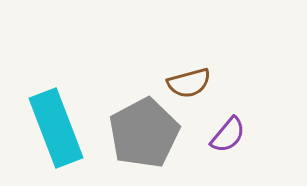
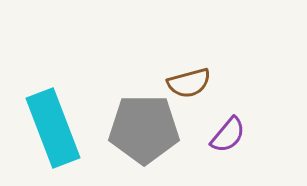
cyan rectangle: moved 3 px left
gray pentagon: moved 4 px up; rotated 28 degrees clockwise
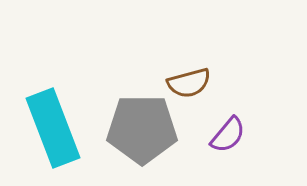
gray pentagon: moved 2 px left
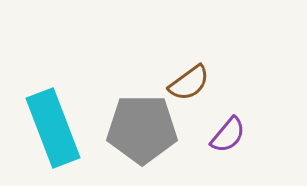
brown semicircle: rotated 21 degrees counterclockwise
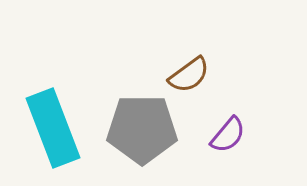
brown semicircle: moved 8 px up
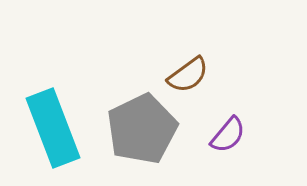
brown semicircle: moved 1 px left
gray pentagon: rotated 26 degrees counterclockwise
